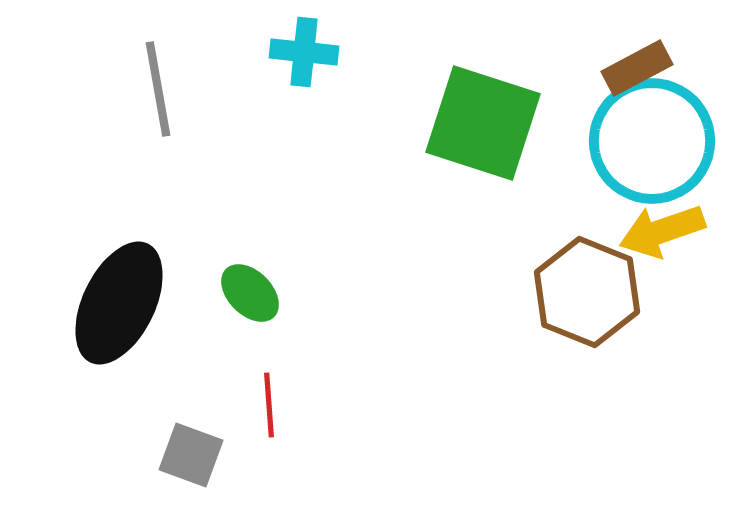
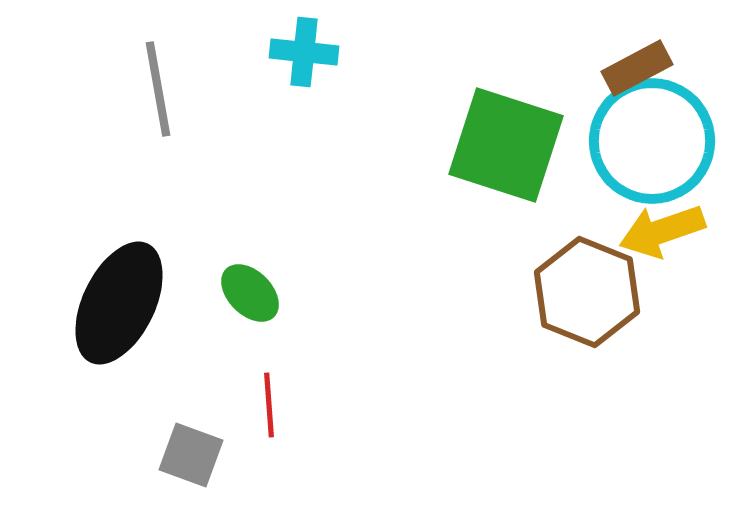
green square: moved 23 px right, 22 px down
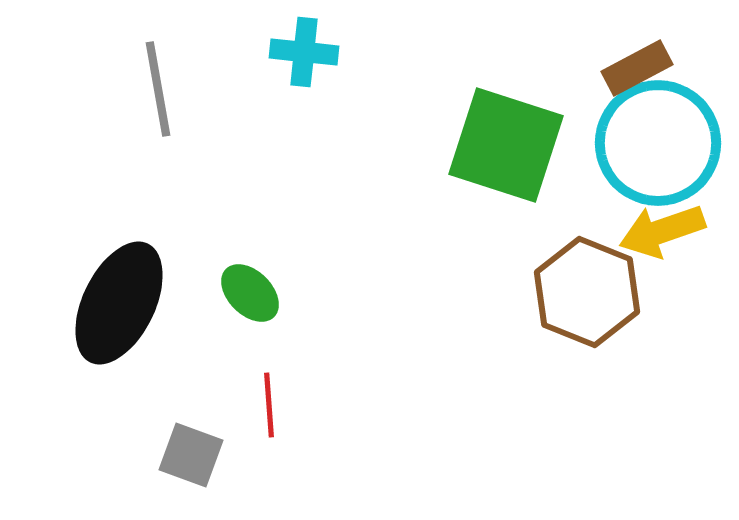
cyan circle: moved 6 px right, 2 px down
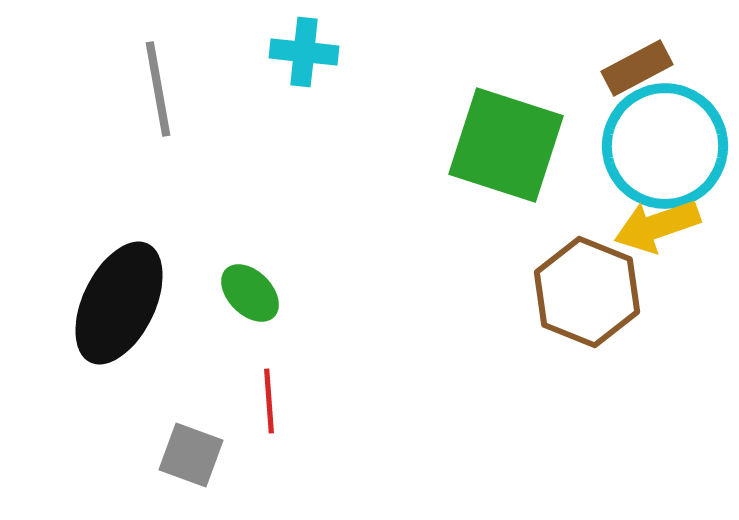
cyan circle: moved 7 px right, 3 px down
yellow arrow: moved 5 px left, 5 px up
red line: moved 4 px up
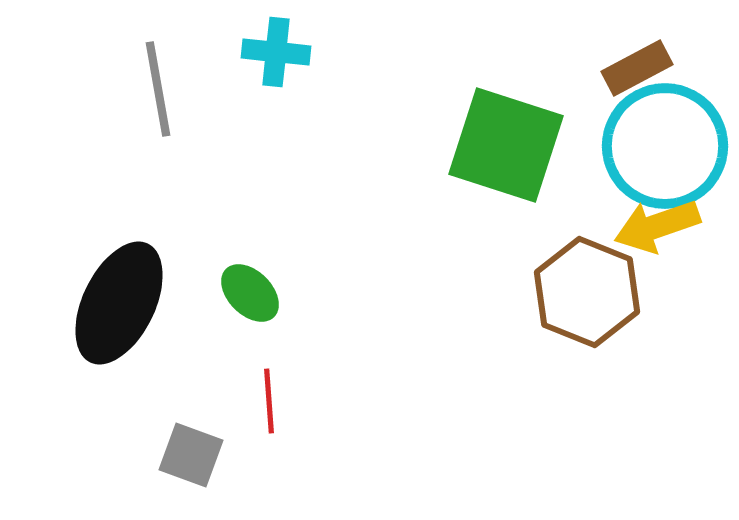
cyan cross: moved 28 px left
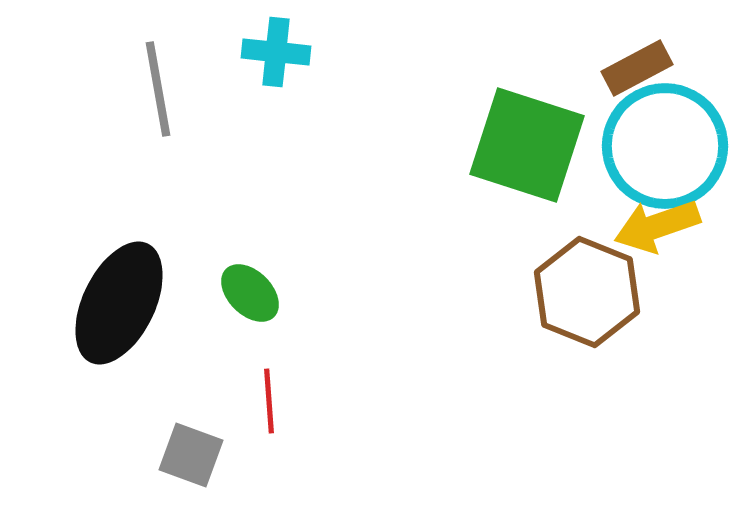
green square: moved 21 px right
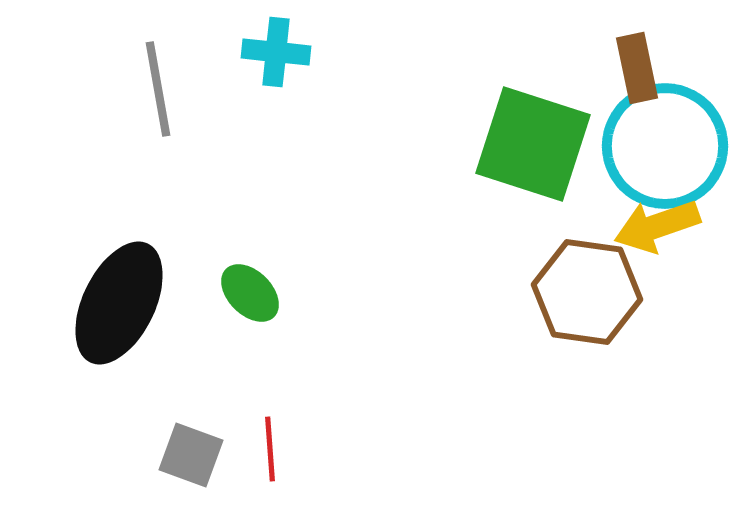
brown rectangle: rotated 74 degrees counterclockwise
green square: moved 6 px right, 1 px up
brown hexagon: rotated 14 degrees counterclockwise
red line: moved 1 px right, 48 px down
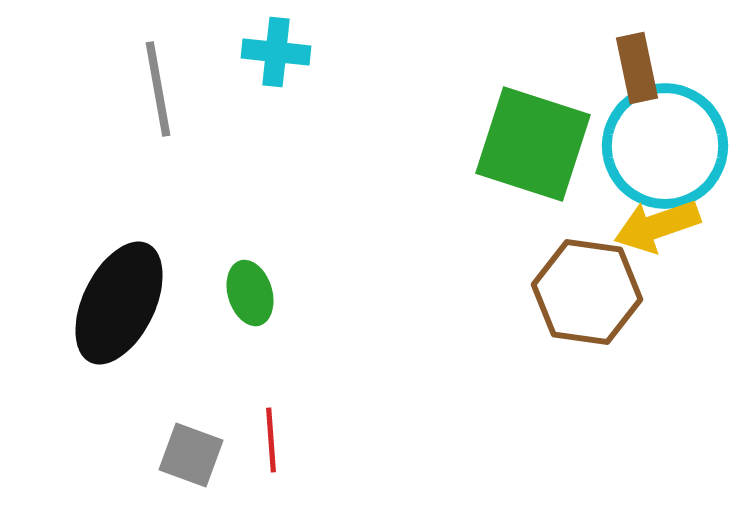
green ellipse: rotated 28 degrees clockwise
red line: moved 1 px right, 9 px up
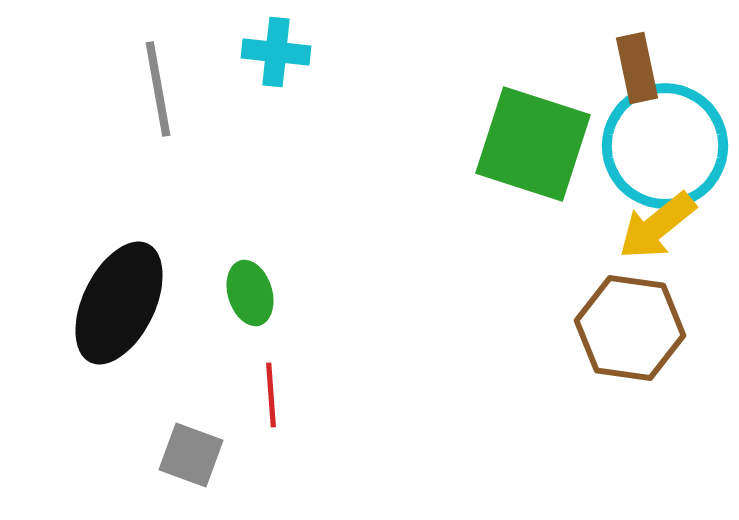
yellow arrow: rotated 20 degrees counterclockwise
brown hexagon: moved 43 px right, 36 px down
red line: moved 45 px up
